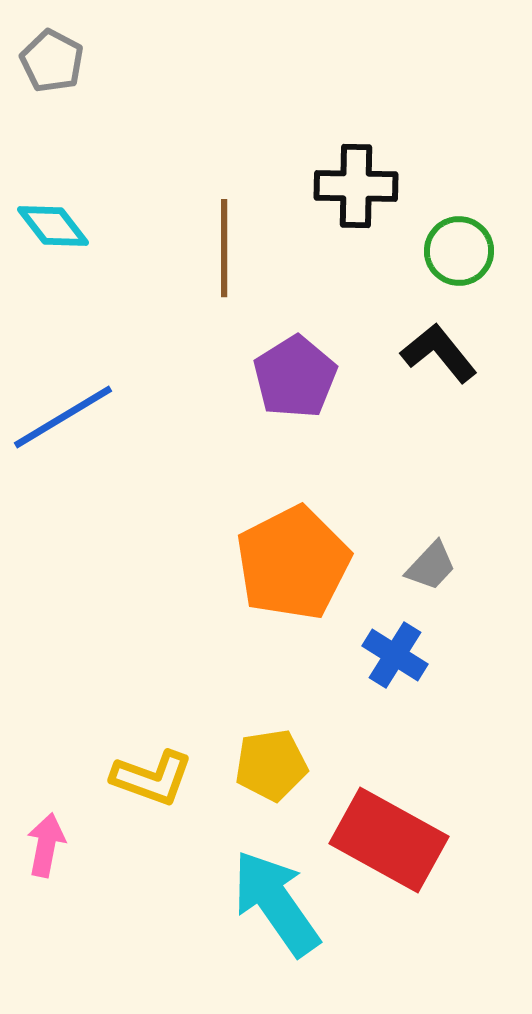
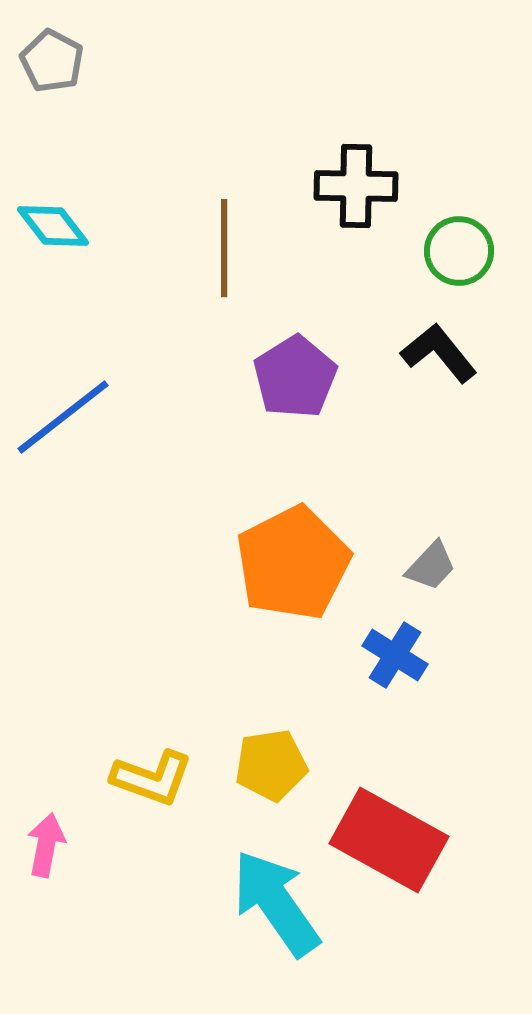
blue line: rotated 7 degrees counterclockwise
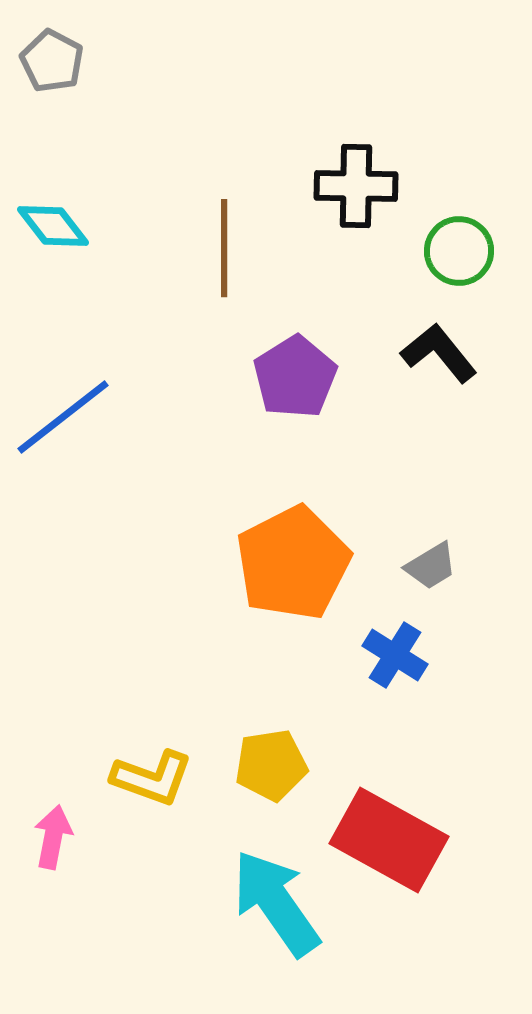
gray trapezoid: rotated 16 degrees clockwise
pink arrow: moved 7 px right, 8 px up
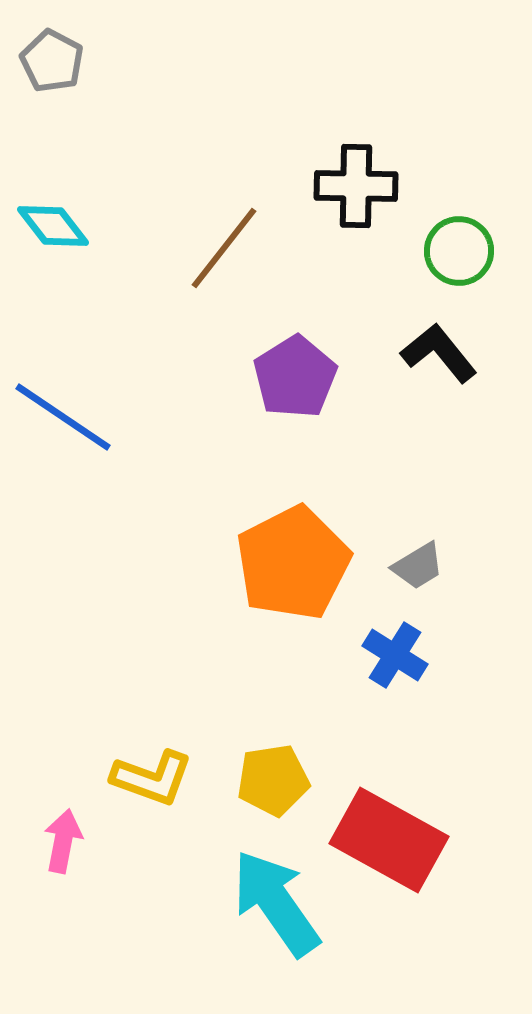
brown line: rotated 38 degrees clockwise
blue line: rotated 72 degrees clockwise
gray trapezoid: moved 13 px left
yellow pentagon: moved 2 px right, 15 px down
pink arrow: moved 10 px right, 4 px down
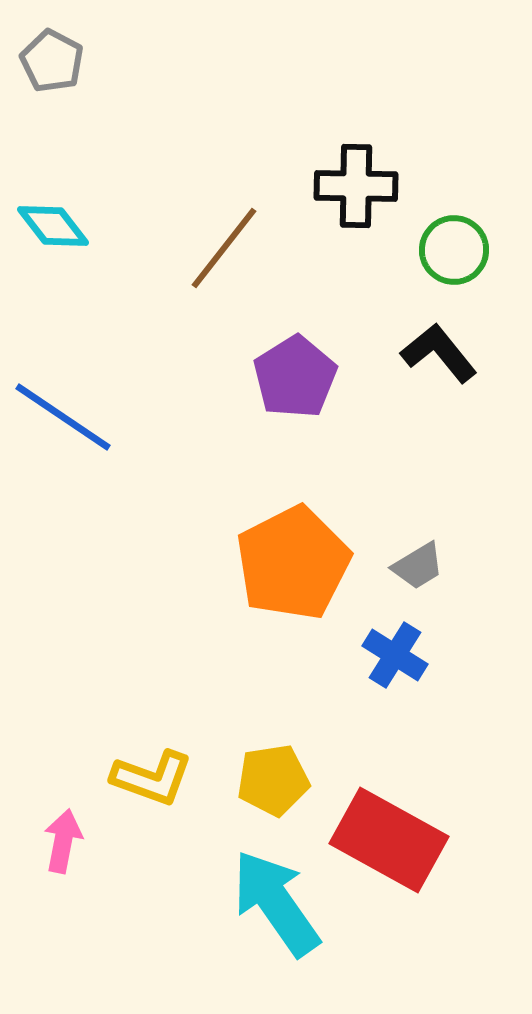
green circle: moved 5 px left, 1 px up
